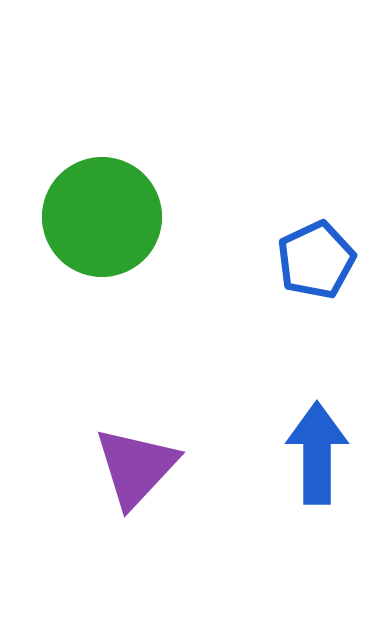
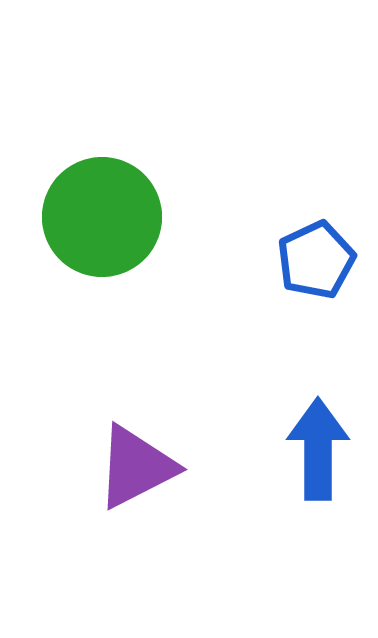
blue arrow: moved 1 px right, 4 px up
purple triangle: rotated 20 degrees clockwise
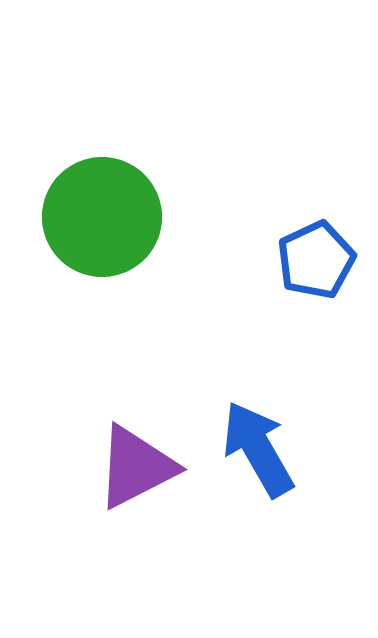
blue arrow: moved 60 px left; rotated 30 degrees counterclockwise
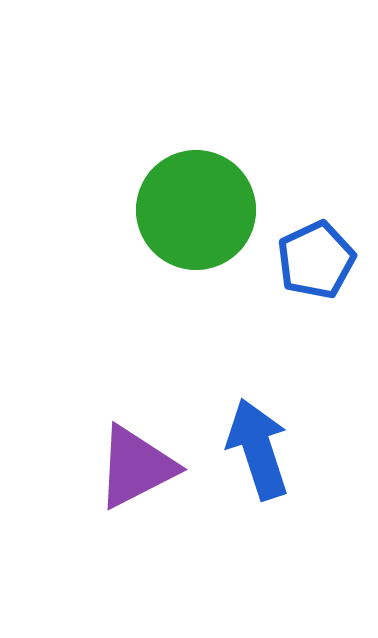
green circle: moved 94 px right, 7 px up
blue arrow: rotated 12 degrees clockwise
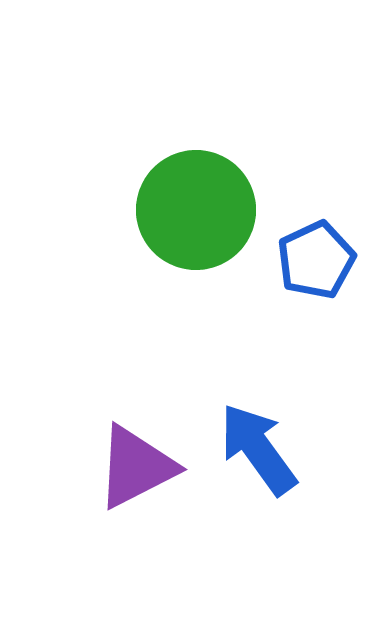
blue arrow: rotated 18 degrees counterclockwise
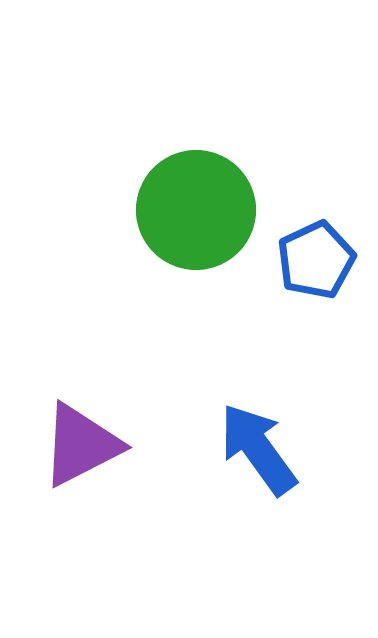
purple triangle: moved 55 px left, 22 px up
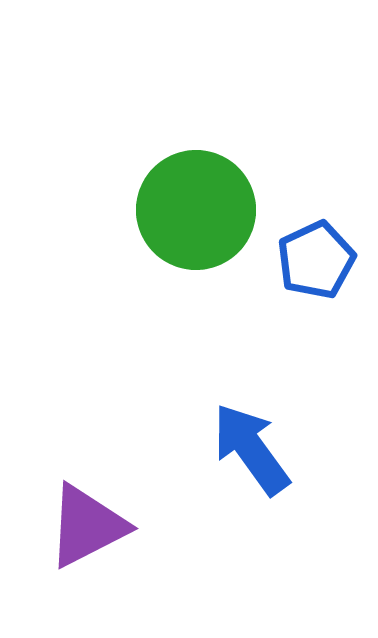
purple triangle: moved 6 px right, 81 px down
blue arrow: moved 7 px left
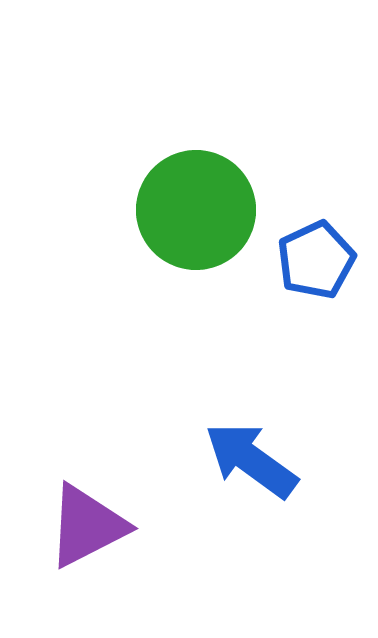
blue arrow: moved 11 px down; rotated 18 degrees counterclockwise
